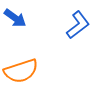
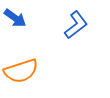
blue L-shape: moved 2 px left
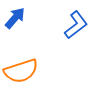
blue arrow: rotated 85 degrees counterclockwise
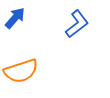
blue L-shape: moved 1 px right, 1 px up
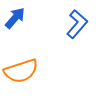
blue L-shape: rotated 12 degrees counterclockwise
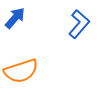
blue L-shape: moved 2 px right
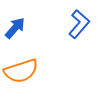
blue arrow: moved 10 px down
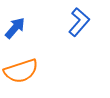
blue L-shape: moved 2 px up
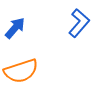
blue L-shape: moved 1 px down
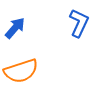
blue L-shape: rotated 16 degrees counterclockwise
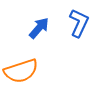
blue arrow: moved 24 px right
